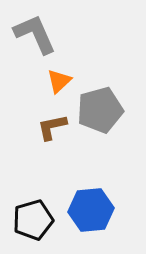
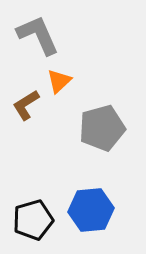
gray L-shape: moved 3 px right, 1 px down
gray pentagon: moved 2 px right, 18 px down
brown L-shape: moved 26 px left, 22 px up; rotated 20 degrees counterclockwise
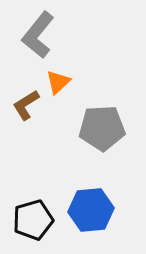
gray L-shape: rotated 117 degrees counterclockwise
orange triangle: moved 1 px left, 1 px down
gray pentagon: rotated 12 degrees clockwise
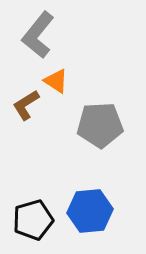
orange triangle: moved 2 px left, 1 px up; rotated 44 degrees counterclockwise
gray pentagon: moved 2 px left, 3 px up
blue hexagon: moved 1 px left, 1 px down
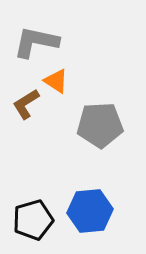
gray L-shape: moved 2 px left, 7 px down; rotated 63 degrees clockwise
brown L-shape: moved 1 px up
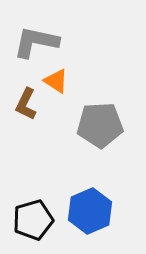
brown L-shape: rotated 32 degrees counterclockwise
blue hexagon: rotated 18 degrees counterclockwise
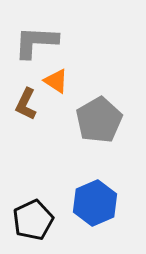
gray L-shape: rotated 9 degrees counterclockwise
gray pentagon: moved 1 px left, 5 px up; rotated 27 degrees counterclockwise
blue hexagon: moved 5 px right, 8 px up
black pentagon: rotated 9 degrees counterclockwise
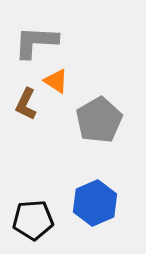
black pentagon: rotated 21 degrees clockwise
